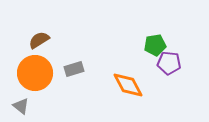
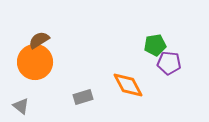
gray rectangle: moved 9 px right, 28 px down
orange circle: moved 11 px up
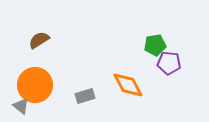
orange circle: moved 23 px down
gray rectangle: moved 2 px right, 1 px up
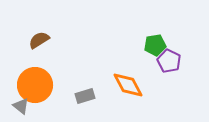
purple pentagon: moved 2 px up; rotated 20 degrees clockwise
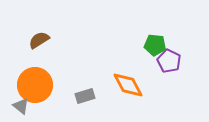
green pentagon: rotated 15 degrees clockwise
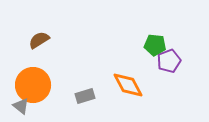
purple pentagon: rotated 25 degrees clockwise
orange circle: moved 2 px left
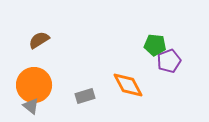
orange circle: moved 1 px right
gray triangle: moved 10 px right
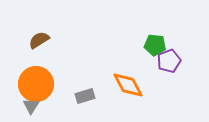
orange circle: moved 2 px right, 1 px up
gray triangle: rotated 24 degrees clockwise
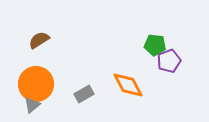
gray rectangle: moved 1 px left, 2 px up; rotated 12 degrees counterclockwise
gray triangle: moved 1 px right, 1 px up; rotated 18 degrees clockwise
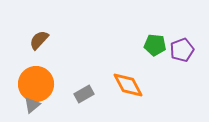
brown semicircle: rotated 15 degrees counterclockwise
purple pentagon: moved 13 px right, 11 px up
